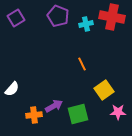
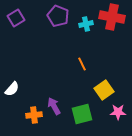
purple arrow: rotated 90 degrees counterclockwise
green square: moved 4 px right
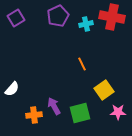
purple pentagon: rotated 25 degrees clockwise
green square: moved 2 px left, 1 px up
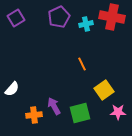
purple pentagon: moved 1 px right, 1 px down
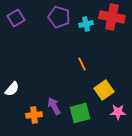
purple pentagon: rotated 30 degrees counterclockwise
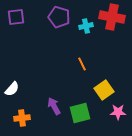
purple square: moved 1 px up; rotated 24 degrees clockwise
cyan cross: moved 2 px down
orange cross: moved 12 px left, 3 px down
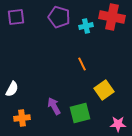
white semicircle: rotated 14 degrees counterclockwise
pink star: moved 12 px down
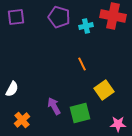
red cross: moved 1 px right, 1 px up
orange cross: moved 2 px down; rotated 35 degrees counterclockwise
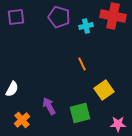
purple arrow: moved 5 px left
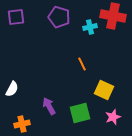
cyan cross: moved 4 px right, 1 px down
yellow square: rotated 30 degrees counterclockwise
orange cross: moved 4 px down; rotated 28 degrees clockwise
pink star: moved 5 px left, 7 px up; rotated 21 degrees counterclockwise
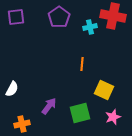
purple pentagon: rotated 20 degrees clockwise
orange line: rotated 32 degrees clockwise
purple arrow: rotated 66 degrees clockwise
